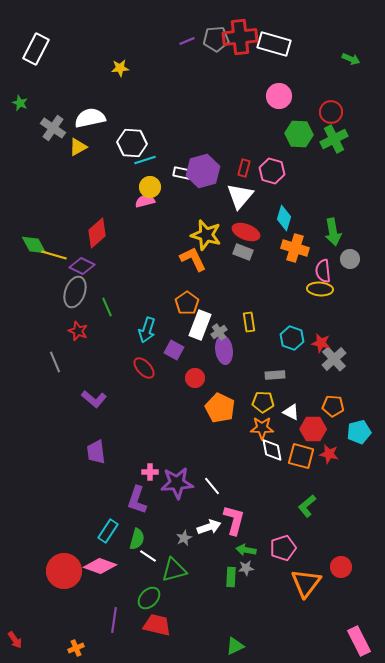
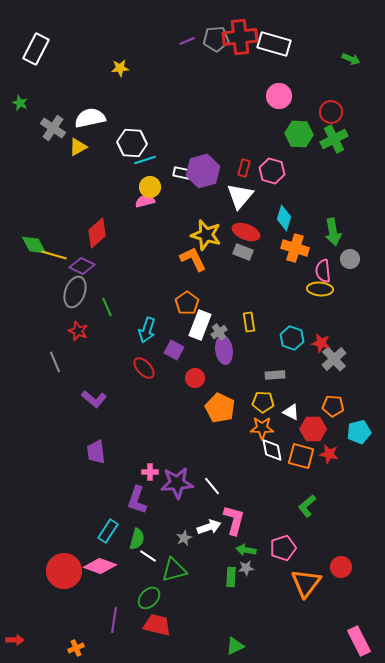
red arrow at (15, 640): rotated 54 degrees counterclockwise
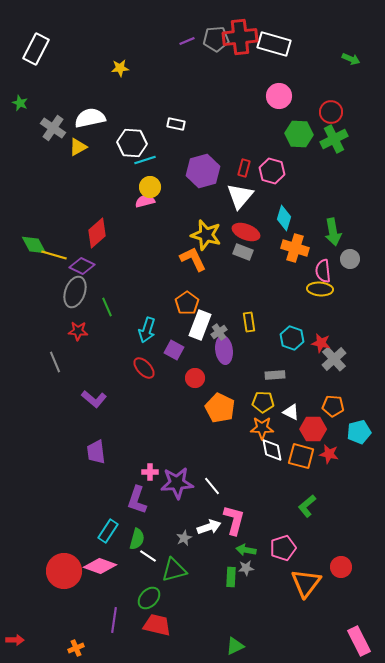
white rectangle at (182, 173): moved 6 px left, 49 px up
red star at (78, 331): rotated 18 degrees counterclockwise
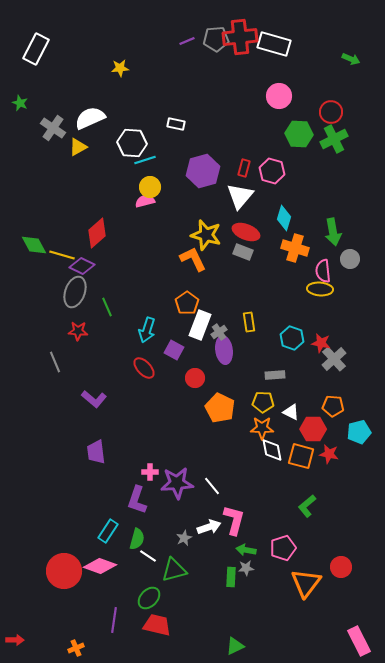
white semicircle at (90, 118): rotated 12 degrees counterclockwise
yellow line at (54, 255): moved 8 px right
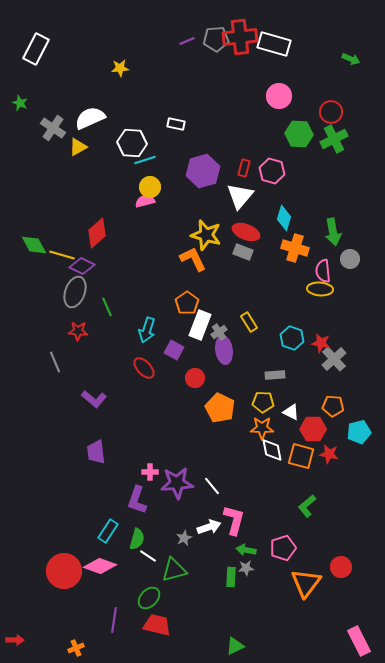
yellow rectangle at (249, 322): rotated 24 degrees counterclockwise
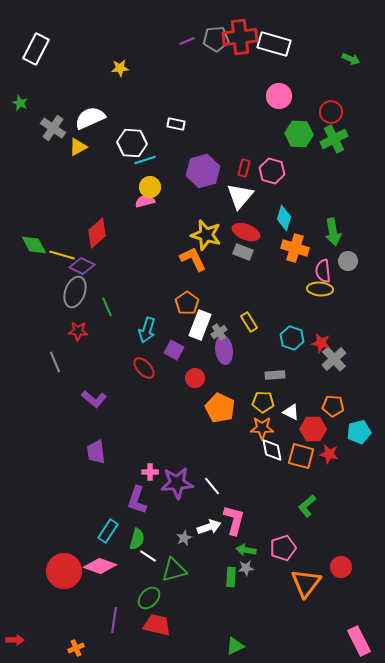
gray circle at (350, 259): moved 2 px left, 2 px down
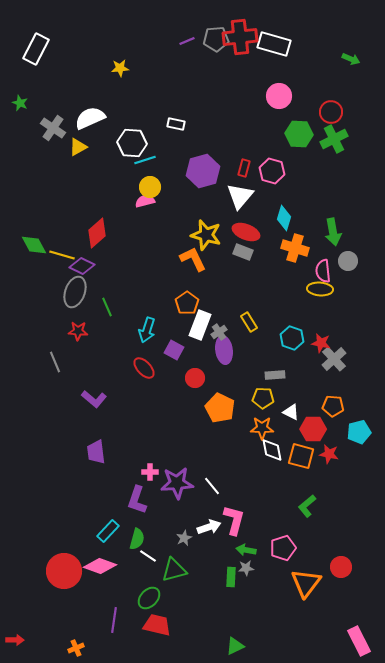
yellow pentagon at (263, 402): moved 4 px up
cyan rectangle at (108, 531): rotated 10 degrees clockwise
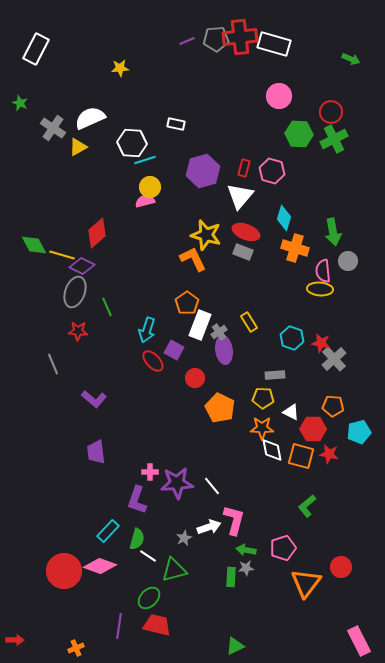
gray line at (55, 362): moved 2 px left, 2 px down
red ellipse at (144, 368): moved 9 px right, 7 px up
purple line at (114, 620): moved 5 px right, 6 px down
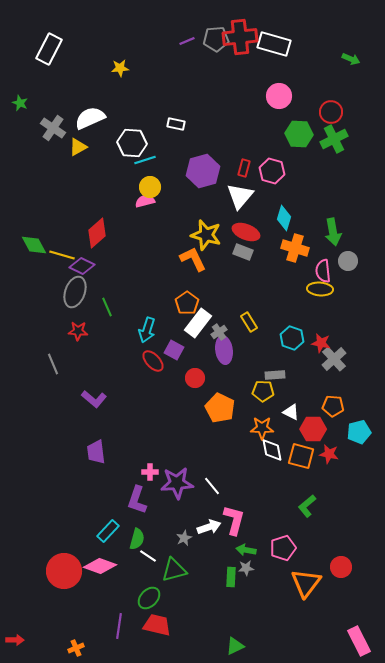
white rectangle at (36, 49): moved 13 px right
white rectangle at (200, 325): moved 2 px left, 2 px up; rotated 16 degrees clockwise
yellow pentagon at (263, 398): moved 7 px up
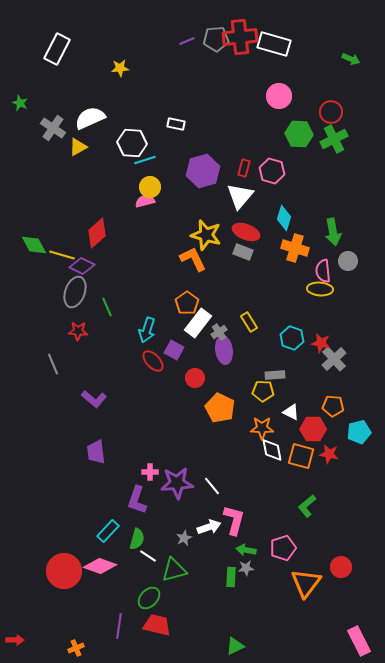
white rectangle at (49, 49): moved 8 px right
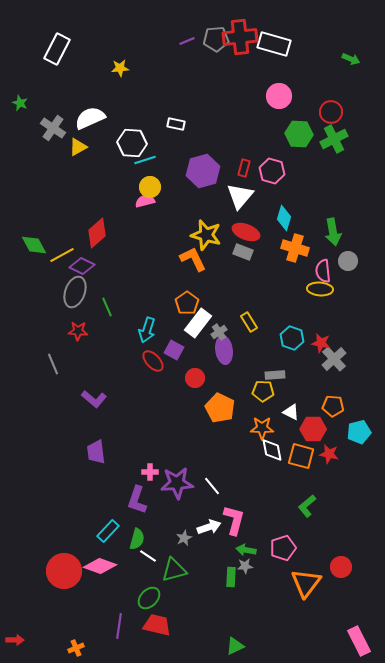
yellow line at (62, 255): rotated 45 degrees counterclockwise
gray star at (246, 568): moved 1 px left, 2 px up
